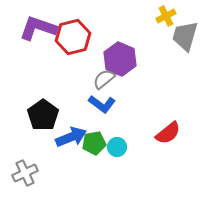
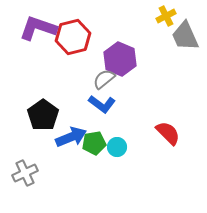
gray trapezoid: rotated 40 degrees counterclockwise
red semicircle: rotated 96 degrees counterclockwise
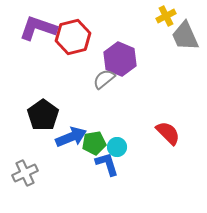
blue L-shape: moved 5 px right, 60 px down; rotated 144 degrees counterclockwise
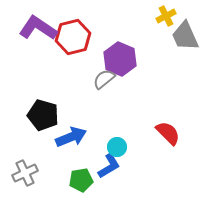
purple L-shape: rotated 15 degrees clockwise
black pentagon: rotated 20 degrees counterclockwise
green pentagon: moved 13 px left, 37 px down
blue L-shape: moved 2 px right, 2 px down; rotated 76 degrees clockwise
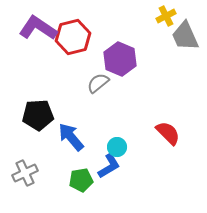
gray semicircle: moved 6 px left, 4 px down
black pentagon: moved 5 px left; rotated 20 degrees counterclockwise
blue arrow: rotated 108 degrees counterclockwise
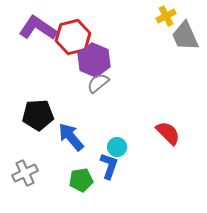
purple hexagon: moved 26 px left, 1 px down
blue L-shape: rotated 40 degrees counterclockwise
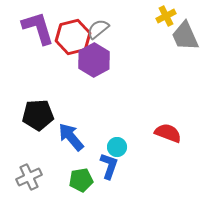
purple L-shape: rotated 39 degrees clockwise
purple hexagon: rotated 8 degrees clockwise
gray semicircle: moved 54 px up
red semicircle: rotated 24 degrees counterclockwise
gray cross: moved 4 px right, 4 px down
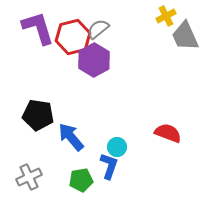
black pentagon: rotated 12 degrees clockwise
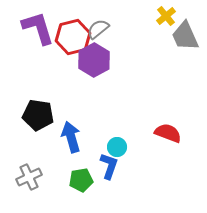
yellow cross: rotated 12 degrees counterclockwise
blue arrow: rotated 24 degrees clockwise
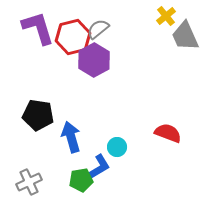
blue L-shape: moved 10 px left, 1 px down; rotated 40 degrees clockwise
gray cross: moved 5 px down
